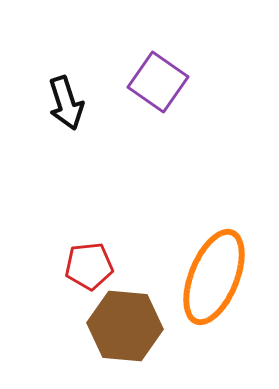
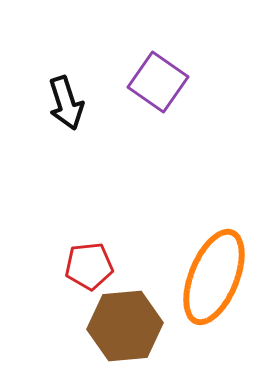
brown hexagon: rotated 10 degrees counterclockwise
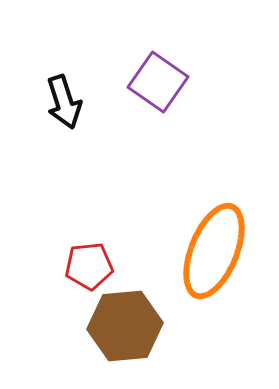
black arrow: moved 2 px left, 1 px up
orange ellipse: moved 26 px up
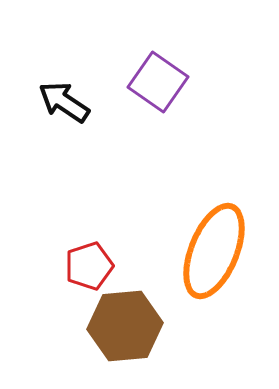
black arrow: rotated 142 degrees clockwise
red pentagon: rotated 12 degrees counterclockwise
